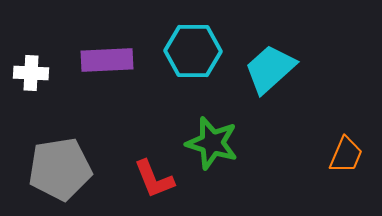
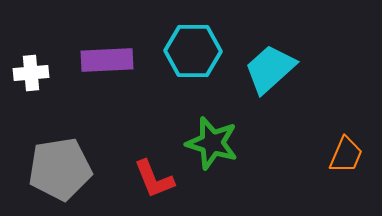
white cross: rotated 8 degrees counterclockwise
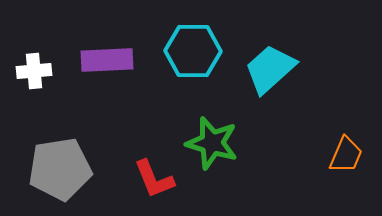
white cross: moved 3 px right, 2 px up
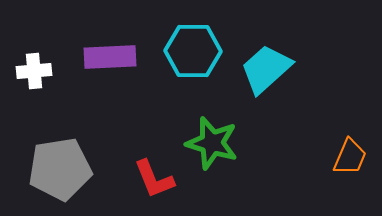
purple rectangle: moved 3 px right, 3 px up
cyan trapezoid: moved 4 px left
orange trapezoid: moved 4 px right, 2 px down
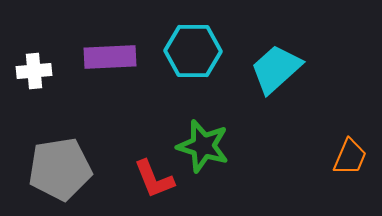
cyan trapezoid: moved 10 px right
green star: moved 9 px left, 3 px down
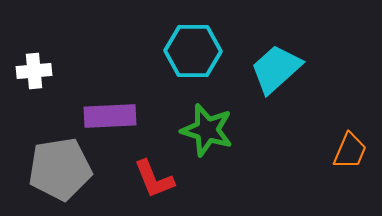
purple rectangle: moved 59 px down
green star: moved 4 px right, 16 px up
orange trapezoid: moved 6 px up
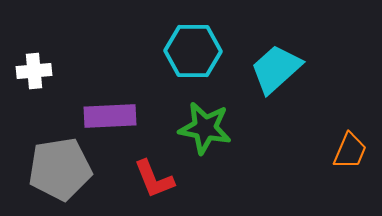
green star: moved 2 px left, 2 px up; rotated 6 degrees counterclockwise
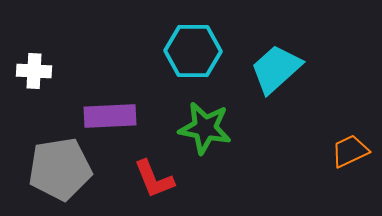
white cross: rotated 8 degrees clockwise
orange trapezoid: rotated 138 degrees counterclockwise
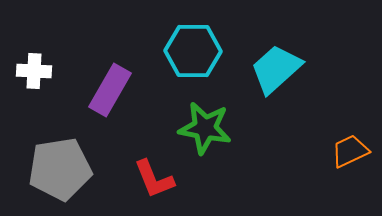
purple rectangle: moved 26 px up; rotated 57 degrees counterclockwise
